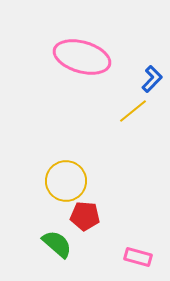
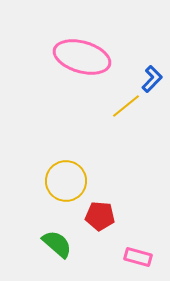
yellow line: moved 7 px left, 5 px up
red pentagon: moved 15 px right
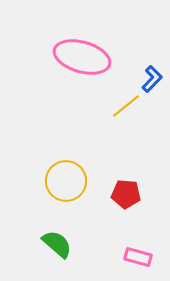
red pentagon: moved 26 px right, 22 px up
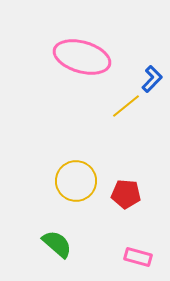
yellow circle: moved 10 px right
